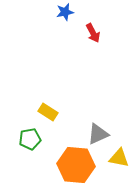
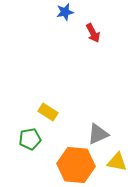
yellow triangle: moved 2 px left, 4 px down
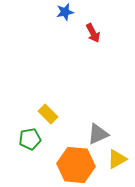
yellow rectangle: moved 2 px down; rotated 12 degrees clockwise
yellow triangle: moved 3 px up; rotated 40 degrees counterclockwise
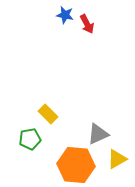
blue star: moved 3 px down; rotated 24 degrees clockwise
red arrow: moved 6 px left, 9 px up
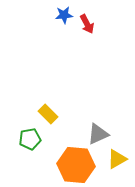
blue star: moved 1 px left; rotated 18 degrees counterclockwise
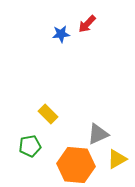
blue star: moved 3 px left, 19 px down
red arrow: rotated 72 degrees clockwise
green pentagon: moved 7 px down
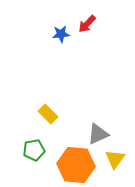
green pentagon: moved 4 px right, 4 px down
yellow triangle: moved 2 px left; rotated 25 degrees counterclockwise
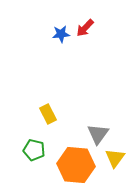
red arrow: moved 2 px left, 4 px down
yellow rectangle: rotated 18 degrees clockwise
gray triangle: rotated 30 degrees counterclockwise
green pentagon: rotated 25 degrees clockwise
yellow triangle: moved 1 px up
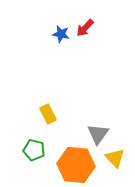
blue star: rotated 18 degrees clockwise
yellow triangle: rotated 20 degrees counterclockwise
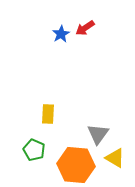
red arrow: rotated 12 degrees clockwise
blue star: rotated 30 degrees clockwise
yellow rectangle: rotated 30 degrees clockwise
green pentagon: rotated 10 degrees clockwise
yellow triangle: rotated 15 degrees counterclockwise
